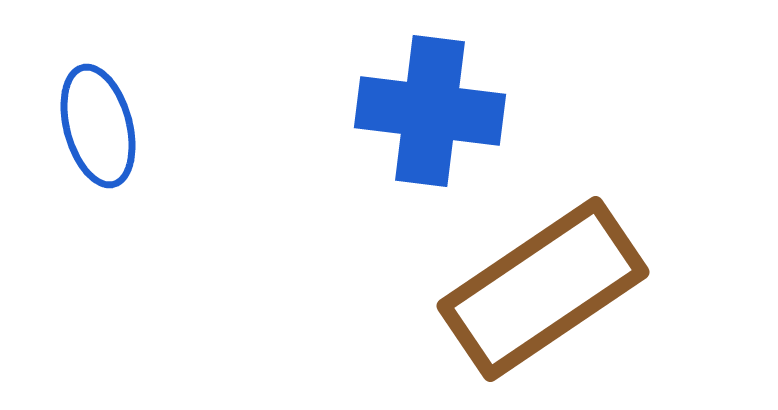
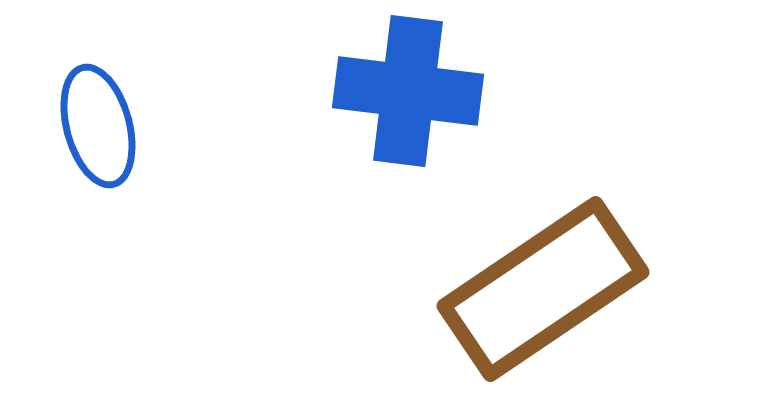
blue cross: moved 22 px left, 20 px up
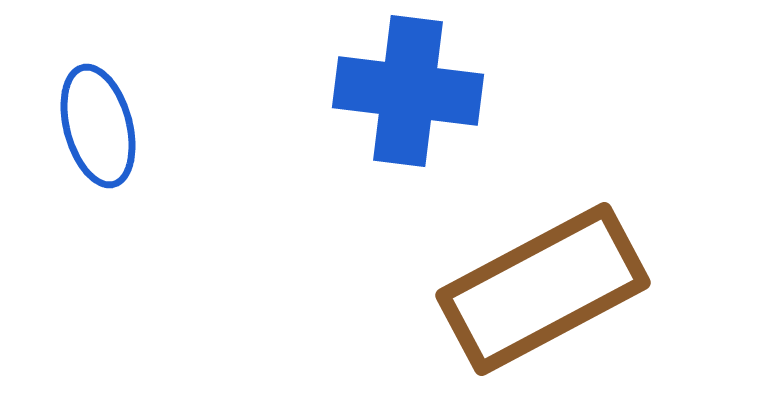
brown rectangle: rotated 6 degrees clockwise
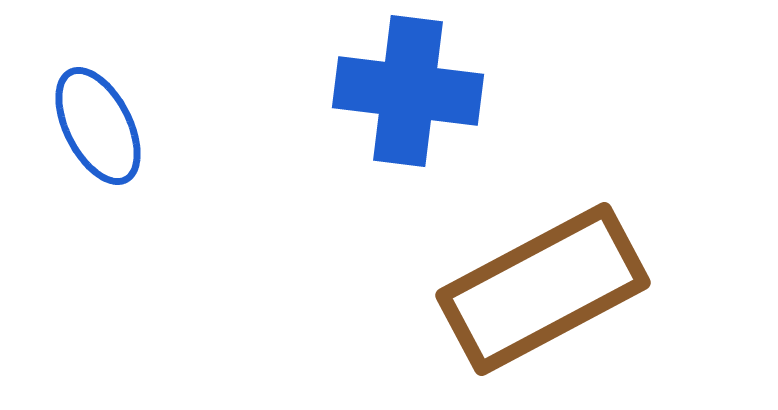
blue ellipse: rotated 12 degrees counterclockwise
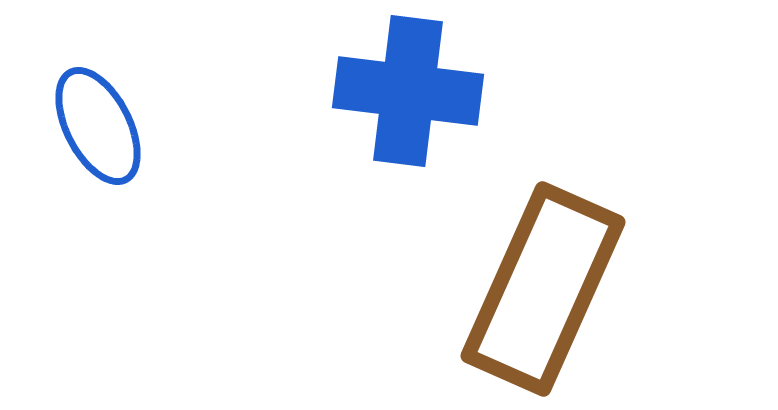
brown rectangle: rotated 38 degrees counterclockwise
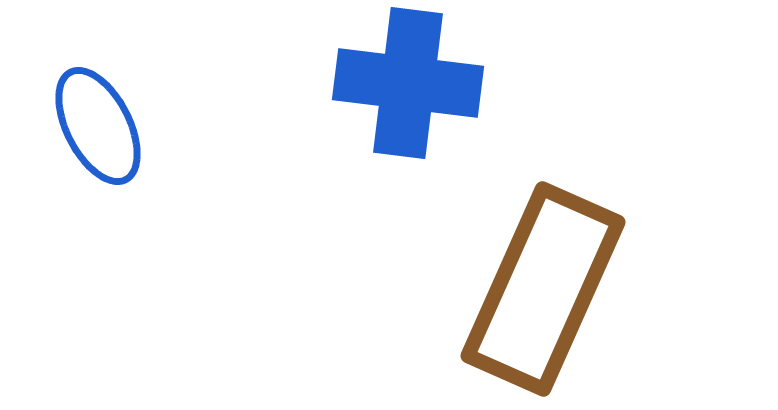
blue cross: moved 8 px up
